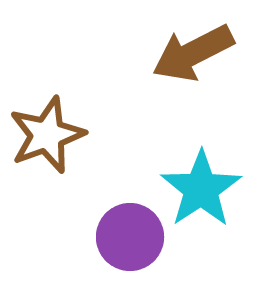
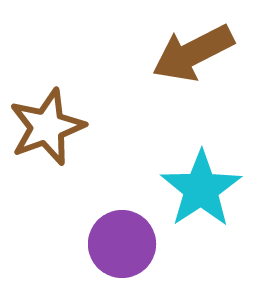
brown star: moved 8 px up
purple circle: moved 8 px left, 7 px down
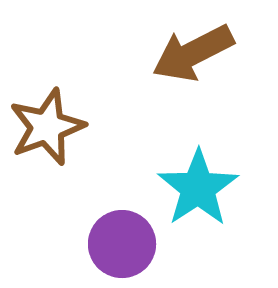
cyan star: moved 3 px left, 1 px up
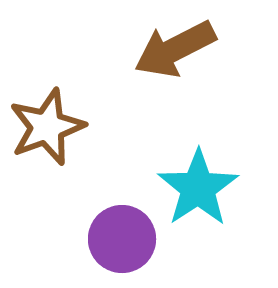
brown arrow: moved 18 px left, 4 px up
purple circle: moved 5 px up
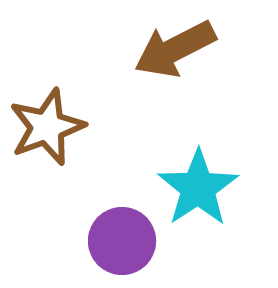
purple circle: moved 2 px down
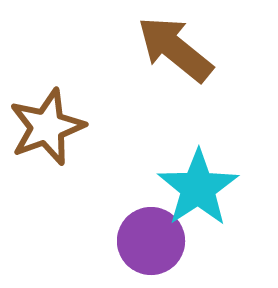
brown arrow: rotated 66 degrees clockwise
purple circle: moved 29 px right
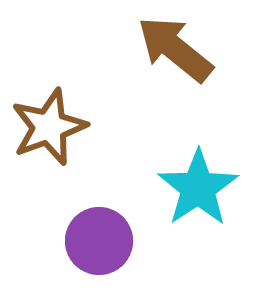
brown star: moved 2 px right
purple circle: moved 52 px left
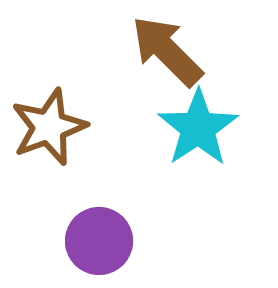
brown arrow: moved 8 px left, 2 px down; rotated 6 degrees clockwise
cyan star: moved 60 px up
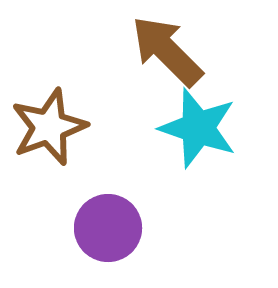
cyan star: rotated 20 degrees counterclockwise
purple circle: moved 9 px right, 13 px up
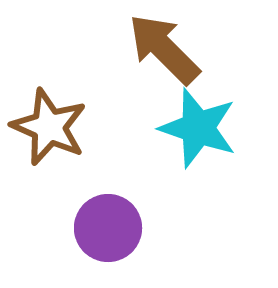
brown arrow: moved 3 px left, 2 px up
brown star: rotated 28 degrees counterclockwise
